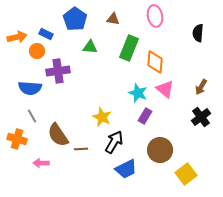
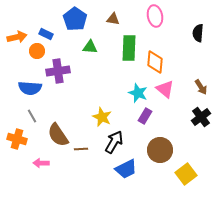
green rectangle: rotated 20 degrees counterclockwise
brown arrow: rotated 63 degrees counterclockwise
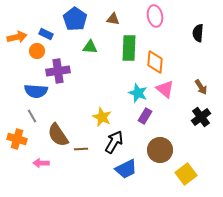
blue semicircle: moved 6 px right, 3 px down
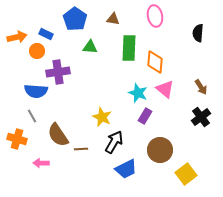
purple cross: moved 1 px down
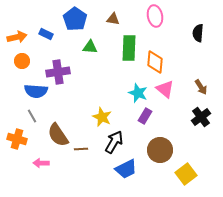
orange circle: moved 15 px left, 10 px down
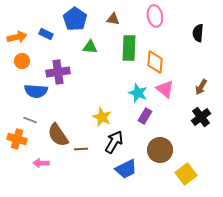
brown arrow: rotated 63 degrees clockwise
gray line: moved 2 px left, 4 px down; rotated 40 degrees counterclockwise
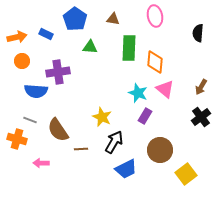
brown semicircle: moved 5 px up
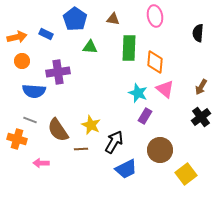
blue semicircle: moved 2 px left
yellow star: moved 11 px left, 8 px down
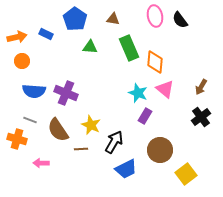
black semicircle: moved 18 px left, 13 px up; rotated 42 degrees counterclockwise
green rectangle: rotated 25 degrees counterclockwise
purple cross: moved 8 px right, 21 px down; rotated 30 degrees clockwise
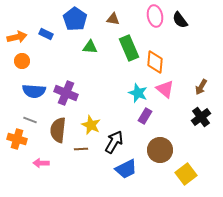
brown semicircle: rotated 40 degrees clockwise
